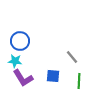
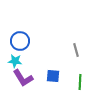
gray line: moved 4 px right, 7 px up; rotated 24 degrees clockwise
green line: moved 1 px right, 1 px down
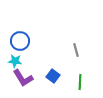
blue square: rotated 32 degrees clockwise
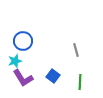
blue circle: moved 3 px right
cyan star: rotated 24 degrees counterclockwise
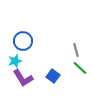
green line: moved 14 px up; rotated 49 degrees counterclockwise
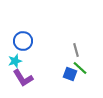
blue square: moved 17 px right, 2 px up; rotated 16 degrees counterclockwise
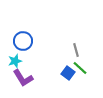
blue square: moved 2 px left, 1 px up; rotated 16 degrees clockwise
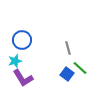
blue circle: moved 1 px left, 1 px up
gray line: moved 8 px left, 2 px up
blue square: moved 1 px left, 1 px down
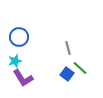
blue circle: moved 3 px left, 3 px up
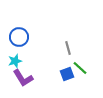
blue square: rotated 32 degrees clockwise
